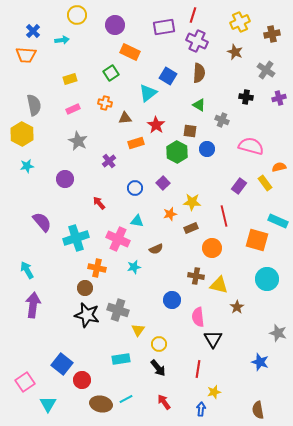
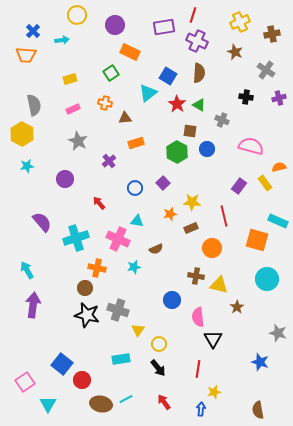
red star at (156, 125): moved 21 px right, 21 px up
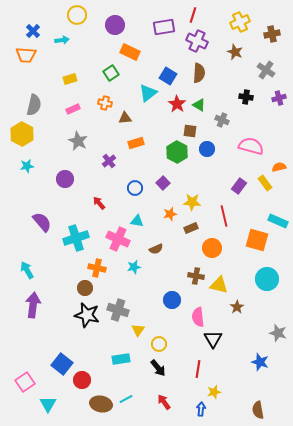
gray semicircle at (34, 105): rotated 25 degrees clockwise
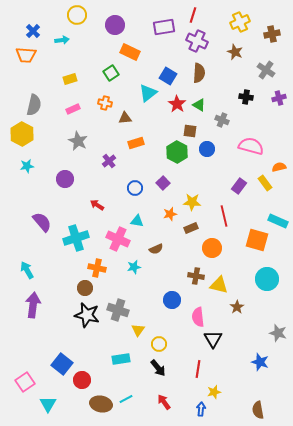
red arrow at (99, 203): moved 2 px left, 2 px down; rotated 16 degrees counterclockwise
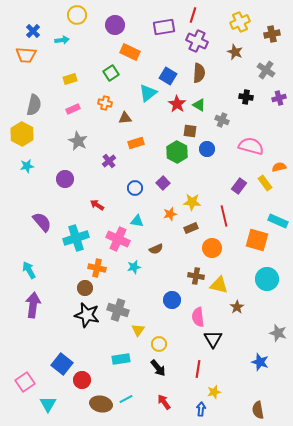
cyan arrow at (27, 270): moved 2 px right
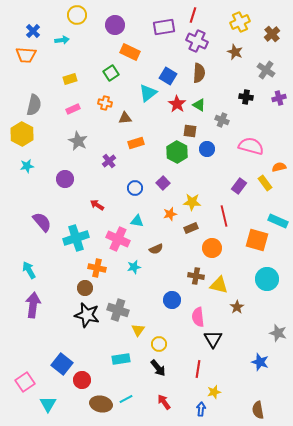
brown cross at (272, 34): rotated 28 degrees counterclockwise
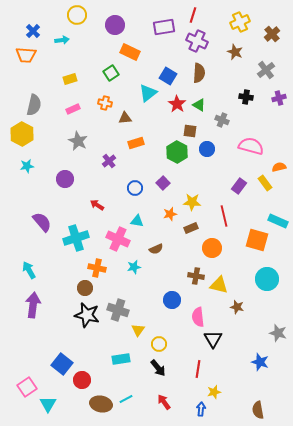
gray cross at (266, 70): rotated 18 degrees clockwise
brown star at (237, 307): rotated 24 degrees counterclockwise
pink square at (25, 382): moved 2 px right, 5 px down
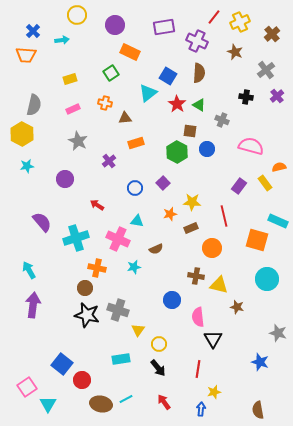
red line at (193, 15): moved 21 px right, 2 px down; rotated 21 degrees clockwise
purple cross at (279, 98): moved 2 px left, 2 px up; rotated 24 degrees counterclockwise
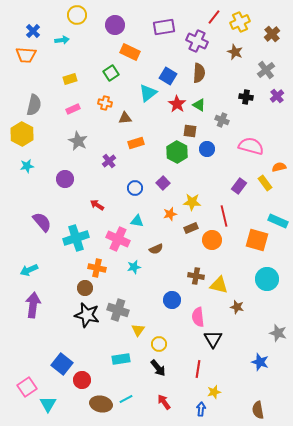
orange circle at (212, 248): moved 8 px up
cyan arrow at (29, 270): rotated 84 degrees counterclockwise
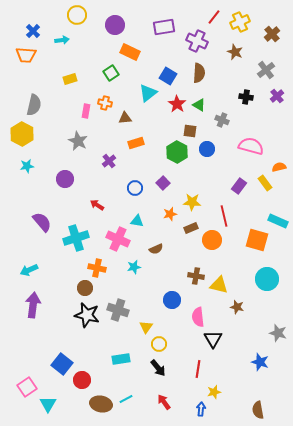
pink rectangle at (73, 109): moved 13 px right, 2 px down; rotated 56 degrees counterclockwise
yellow triangle at (138, 330): moved 8 px right, 3 px up
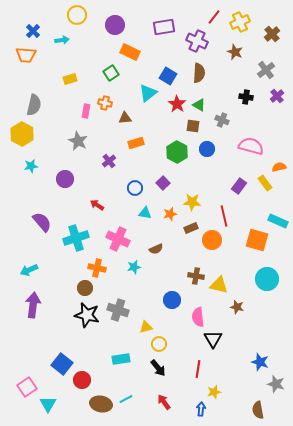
brown square at (190, 131): moved 3 px right, 5 px up
cyan star at (27, 166): moved 4 px right
cyan triangle at (137, 221): moved 8 px right, 8 px up
yellow triangle at (146, 327): rotated 40 degrees clockwise
gray star at (278, 333): moved 2 px left, 51 px down
